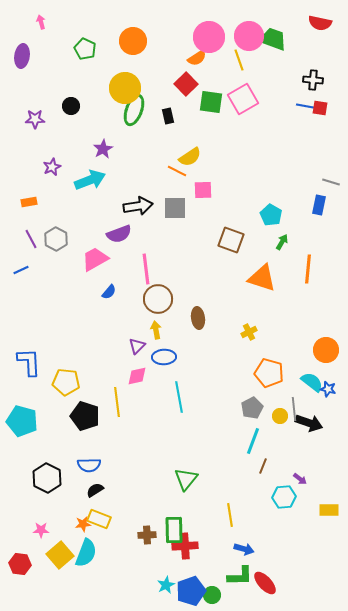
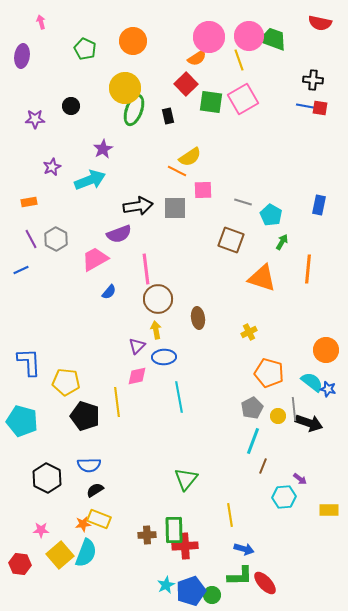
gray line at (331, 182): moved 88 px left, 20 px down
yellow circle at (280, 416): moved 2 px left
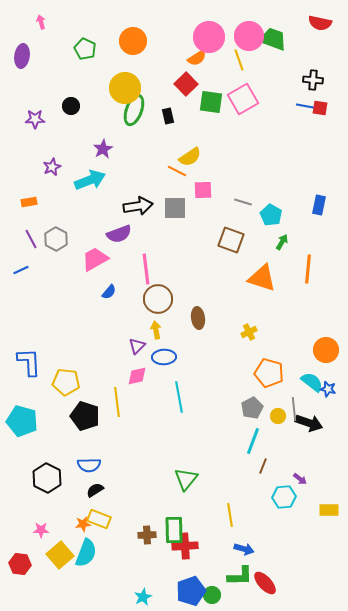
cyan star at (166, 585): moved 23 px left, 12 px down
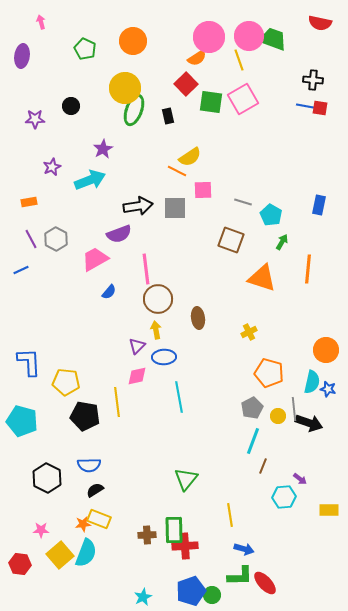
cyan semicircle at (312, 382): rotated 65 degrees clockwise
black pentagon at (85, 416): rotated 8 degrees counterclockwise
